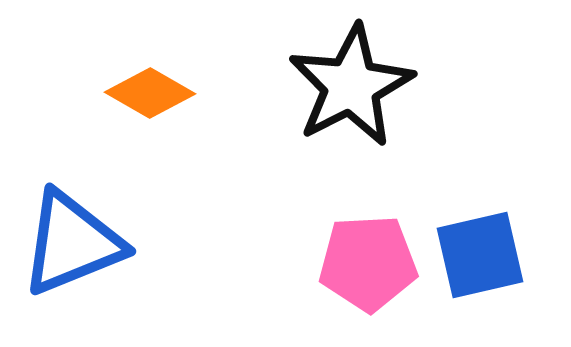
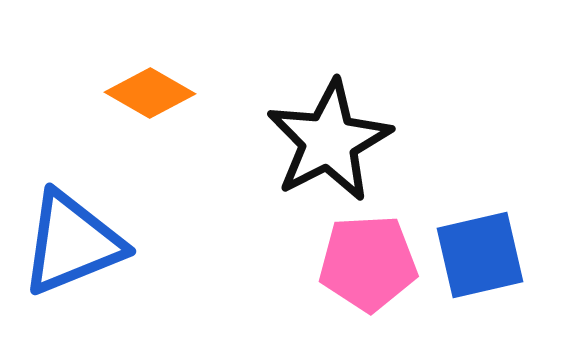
black star: moved 22 px left, 55 px down
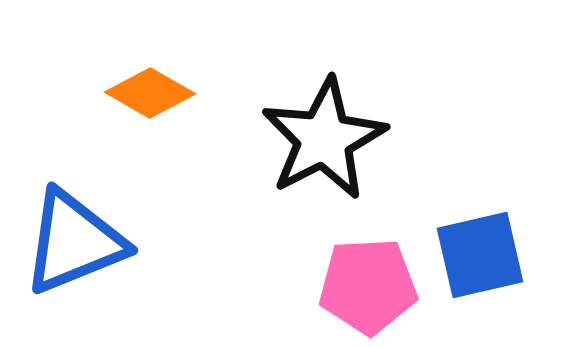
black star: moved 5 px left, 2 px up
blue triangle: moved 2 px right, 1 px up
pink pentagon: moved 23 px down
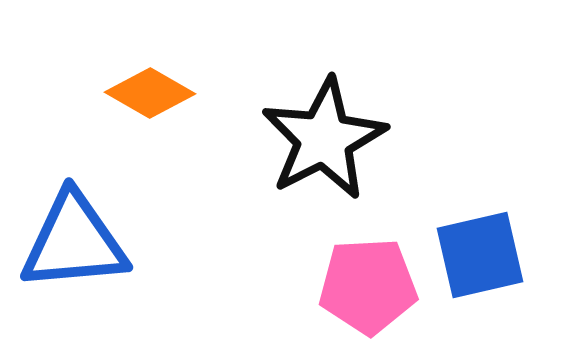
blue triangle: rotated 17 degrees clockwise
